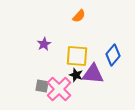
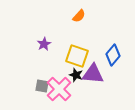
yellow square: rotated 15 degrees clockwise
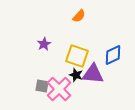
blue diamond: rotated 25 degrees clockwise
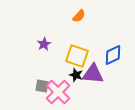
pink cross: moved 1 px left, 3 px down
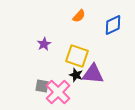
blue diamond: moved 30 px up
